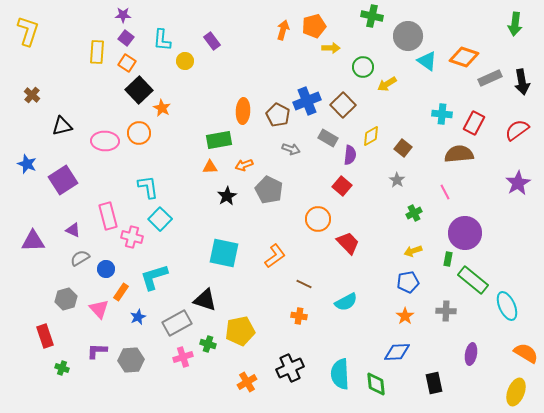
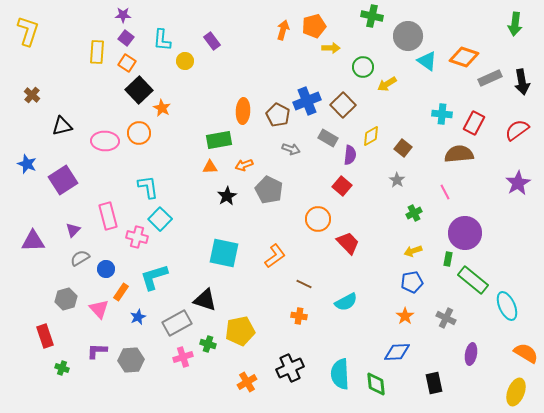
purple triangle at (73, 230): rotated 49 degrees clockwise
pink cross at (132, 237): moved 5 px right
blue pentagon at (408, 282): moved 4 px right
gray cross at (446, 311): moved 7 px down; rotated 24 degrees clockwise
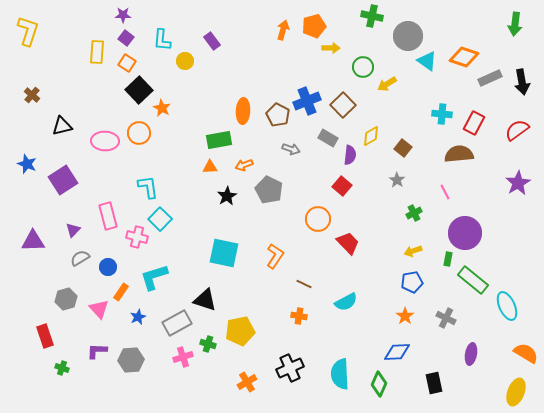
orange L-shape at (275, 256): rotated 20 degrees counterclockwise
blue circle at (106, 269): moved 2 px right, 2 px up
green diamond at (376, 384): moved 3 px right; rotated 30 degrees clockwise
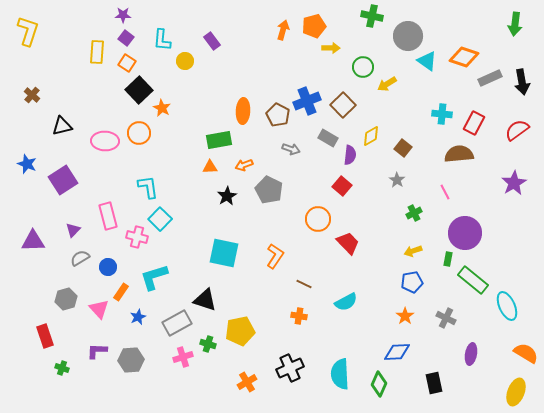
purple star at (518, 183): moved 4 px left
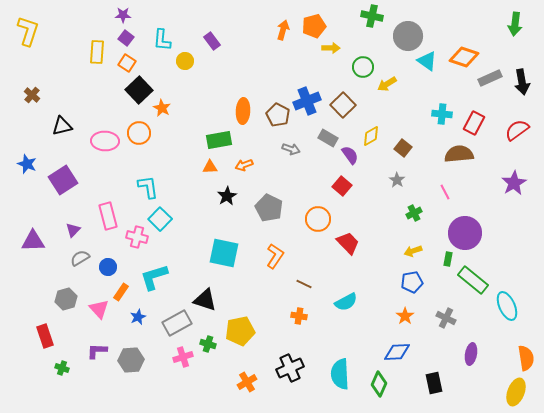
purple semicircle at (350, 155): rotated 42 degrees counterclockwise
gray pentagon at (269, 190): moved 18 px down
orange semicircle at (526, 353): moved 5 px down; rotated 50 degrees clockwise
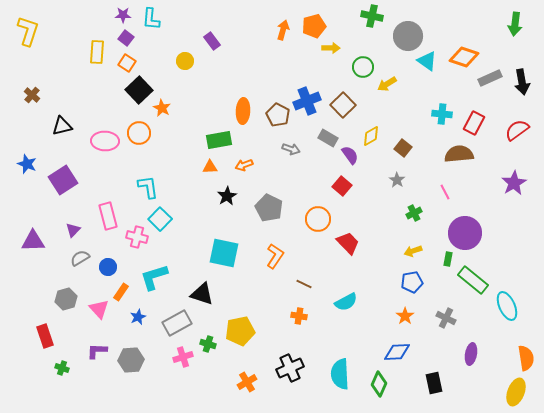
cyan L-shape at (162, 40): moved 11 px left, 21 px up
black triangle at (205, 300): moved 3 px left, 6 px up
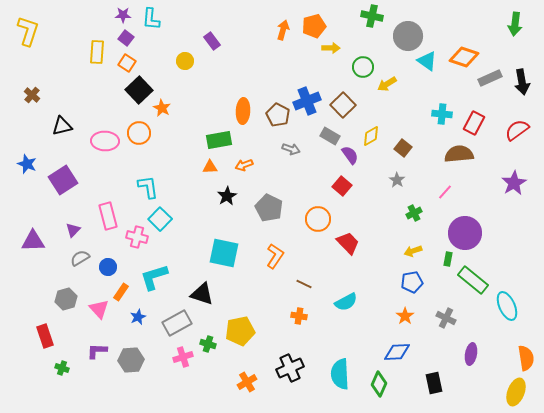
gray rectangle at (328, 138): moved 2 px right, 2 px up
pink line at (445, 192): rotated 70 degrees clockwise
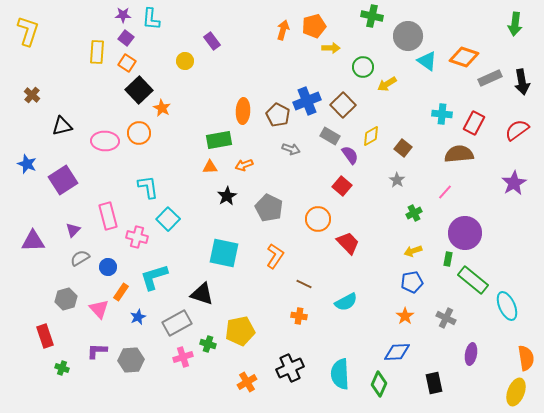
cyan square at (160, 219): moved 8 px right
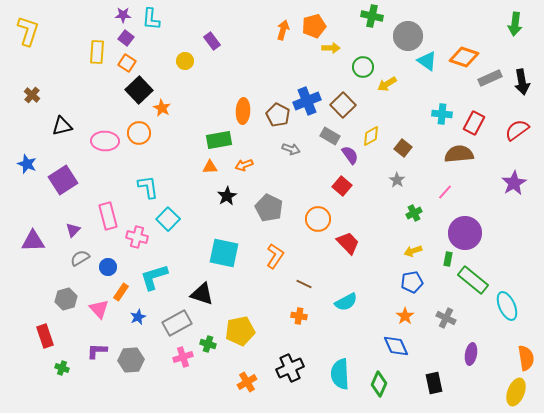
blue diamond at (397, 352): moved 1 px left, 6 px up; rotated 68 degrees clockwise
